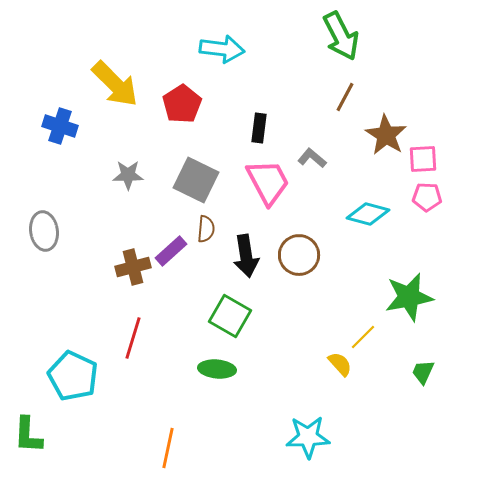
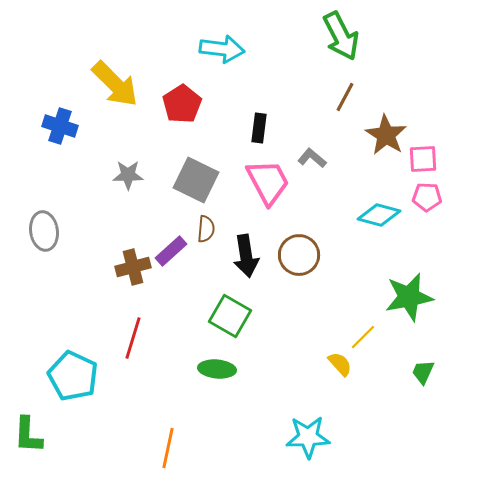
cyan diamond: moved 11 px right, 1 px down
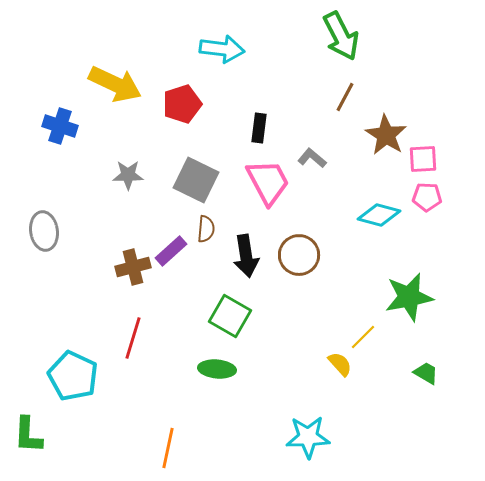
yellow arrow: rotated 20 degrees counterclockwise
red pentagon: rotated 15 degrees clockwise
green trapezoid: moved 3 px right, 1 px down; rotated 96 degrees clockwise
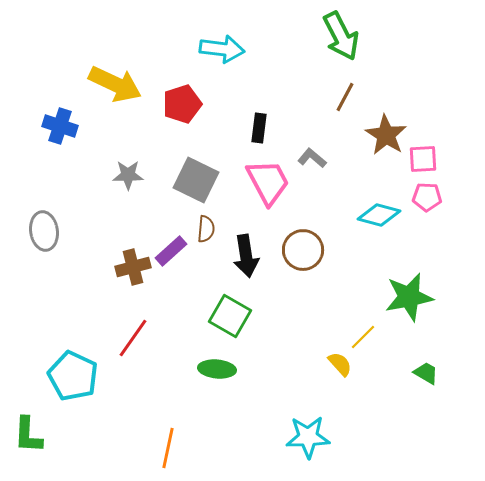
brown circle: moved 4 px right, 5 px up
red line: rotated 18 degrees clockwise
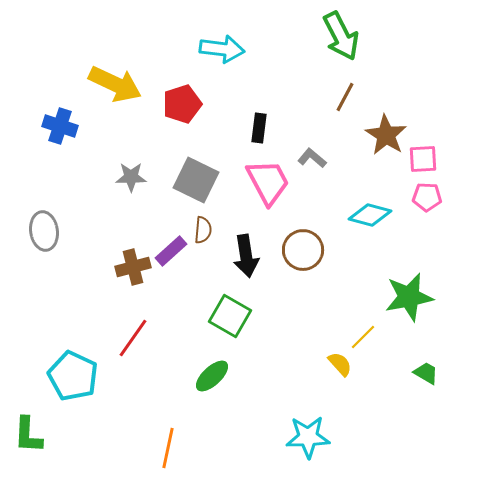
gray star: moved 3 px right, 2 px down
cyan diamond: moved 9 px left
brown semicircle: moved 3 px left, 1 px down
green ellipse: moved 5 px left, 7 px down; rotated 48 degrees counterclockwise
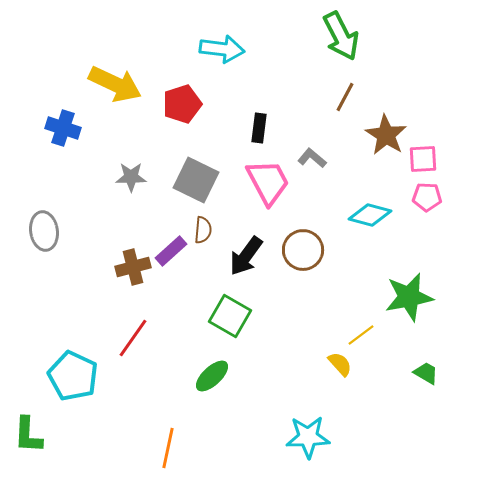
blue cross: moved 3 px right, 2 px down
black arrow: rotated 45 degrees clockwise
yellow line: moved 2 px left, 2 px up; rotated 8 degrees clockwise
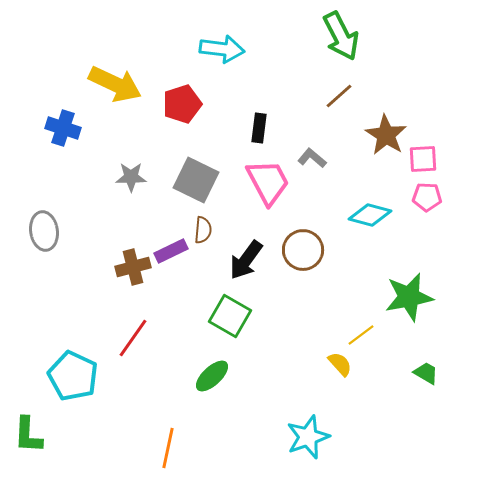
brown line: moved 6 px left, 1 px up; rotated 20 degrees clockwise
purple rectangle: rotated 16 degrees clockwise
black arrow: moved 4 px down
cyan star: rotated 18 degrees counterclockwise
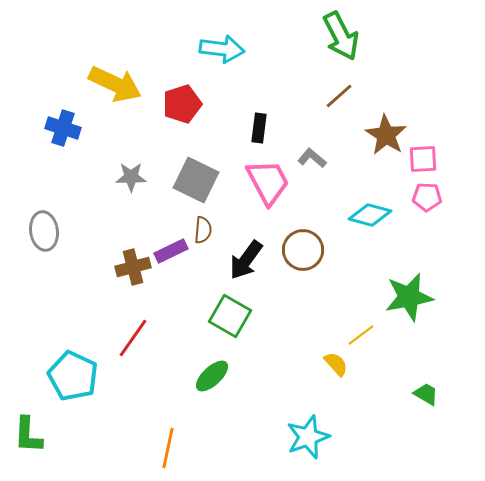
yellow semicircle: moved 4 px left
green trapezoid: moved 21 px down
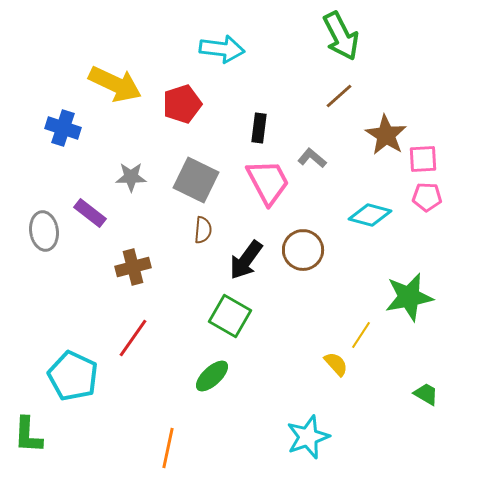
purple rectangle: moved 81 px left, 38 px up; rotated 64 degrees clockwise
yellow line: rotated 20 degrees counterclockwise
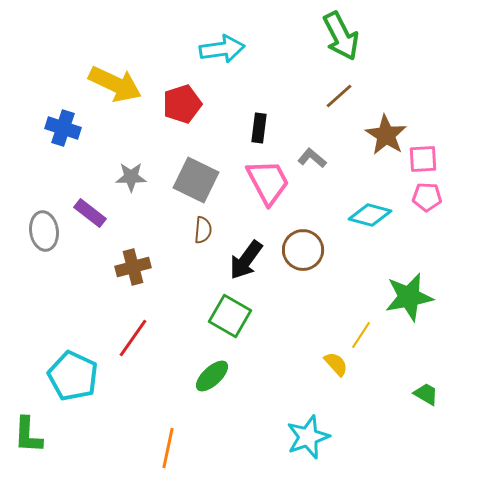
cyan arrow: rotated 15 degrees counterclockwise
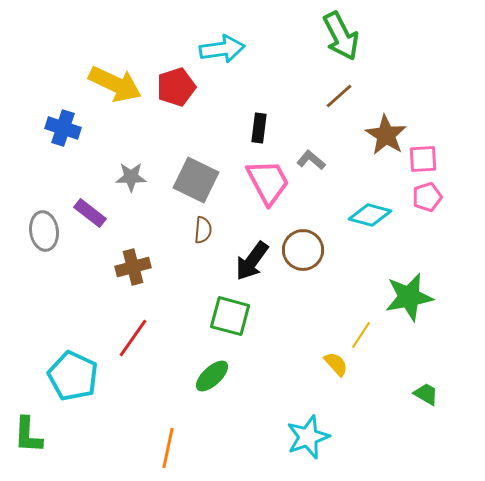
red pentagon: moved 6 px left, 17 px up
gray L-shape: moved 1 px left, 2 px down
pink pentagon: rotated 20 degrees counterclockwise
black arrow: moved 6 px right, 1 px down
green square: rotated 15 degrees counterclockwise
